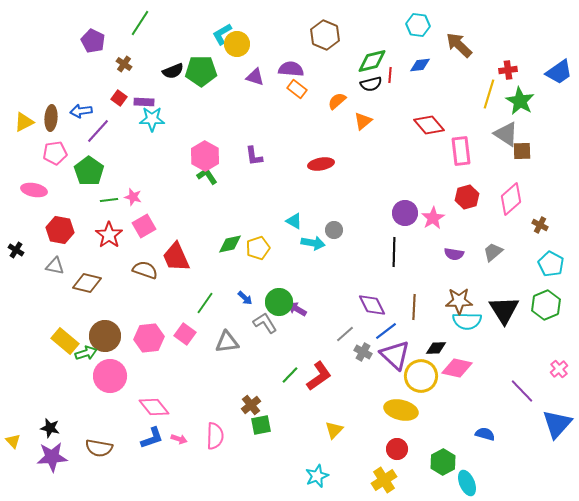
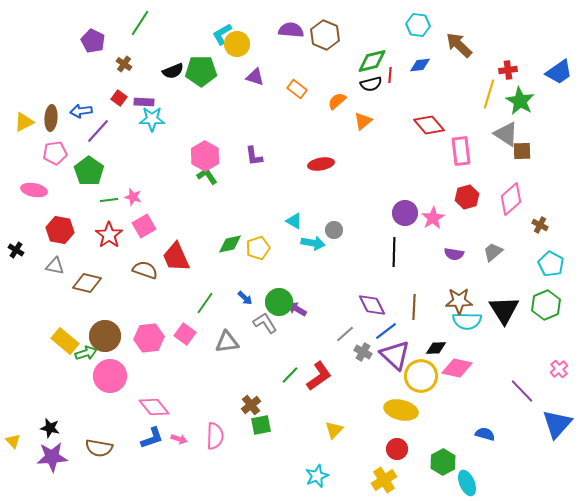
purple semicircle at (291, 69): moved 39 px up
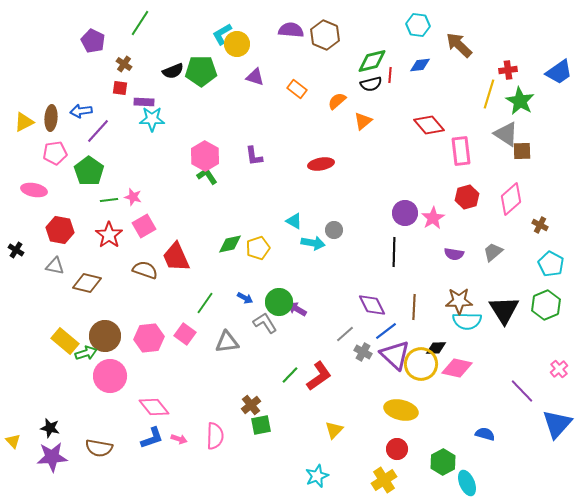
red square at (119, 98): moved 1 px right, 10 px up; rotated 28 degrees counterclockwise
blue arrow at (245, 298): rotated 14 degrees counterclockwise
yellow circle at (421, 376): moved 12 px up
